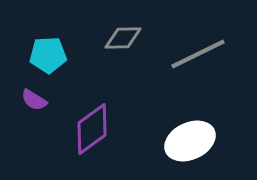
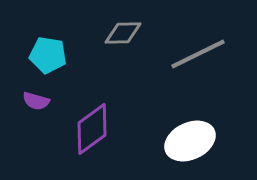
gray diamond: moved 5 px up
cyan pentagon: rotated 12 degrees clockwise
purple semicircle: moved 2 px right, 1 px down; rotated 16 degrees counterclockwise
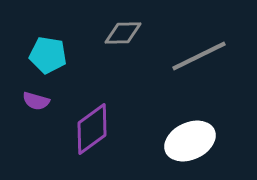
gray line: moved 1 px right, 2 px down
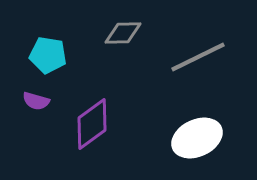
gray line: moved 1 px left, 1 px down
purple diamond: moved 5 px up
white ellipse: moved 7 px right, 3 px up
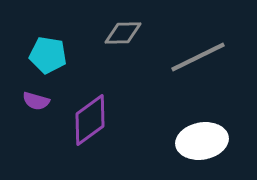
purple diamond: moved 2 px left, 4 px up
white ellipse: moved 5 px right, 3 px down; rotated 15 degrees clockwise
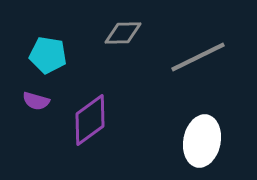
white ellipse: rotated 69 degrees counterclockwise
